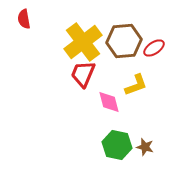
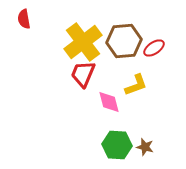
green hexagon: rotated 8 degrees counterclockwise
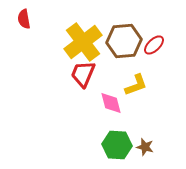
red ellipse: moved 3 px up; rotated 10 degrees counterclockwise
pink diamond: moved 2 px right, 1 px down
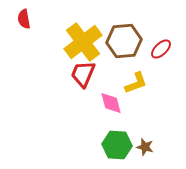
red ellipse: moved 7 px right, 4 px down
yellow L-shape: moved 2 px up
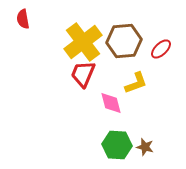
red semicircle: moved 1 px left
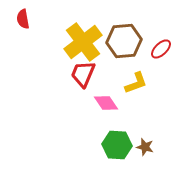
pink diamond: moved 5 px left; rotated 20 degrees counterclockwise
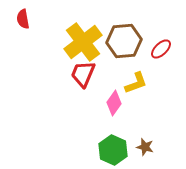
pink diamond: moved 8 px right; rotated 70 degrees clockwise
green hexagon: moved 4 px left, 5 px down; rotated 20 degrees clockwise
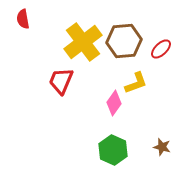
red trapezoid: moved 22 px left, 7 px down
brown star: moved 17 px right
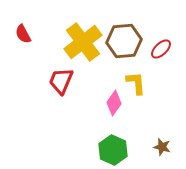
red semicircle: moved 15 px down; rotated 18 degrees counterclockwise
yellow L-shape: rotated 75 degrees counterclockwise
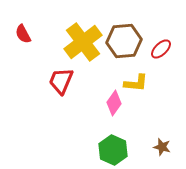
yellow L-shape: rotated 100 degrees clockwise
